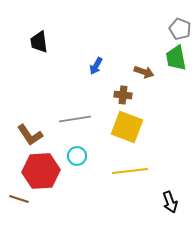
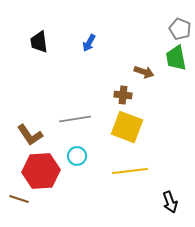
blue arrow: moved 7 px left, 23 px up
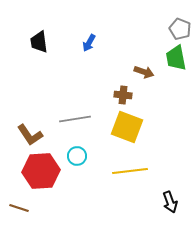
brown line: moved 9 px down
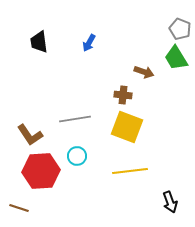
green trapezoid: rotated 20 degrees counterclockwise
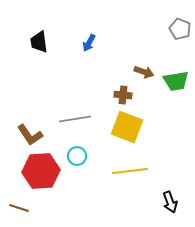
green trapezoid: moved 23 px down; rotated 68 degrees counterclockwise
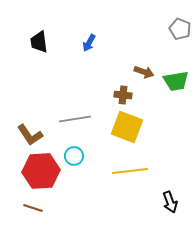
cyan circle: moved 3 px left
brown line: moved 14 px right
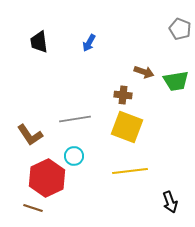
red hexagon: moved 6 px right, 7 px down; rotated 21 degrees counterclockwise
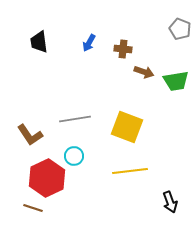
brown cross: moved 46 px up
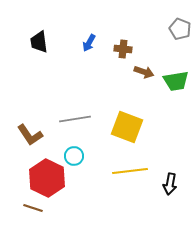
red hexagon: rotated 9 degrees counterclockwise
black arrow: moved 18 px up; rotated 30 degrees clockwise
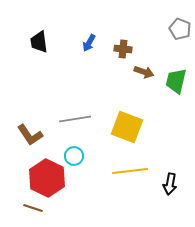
green trapezoid: rotated 112 degrees clockwise
